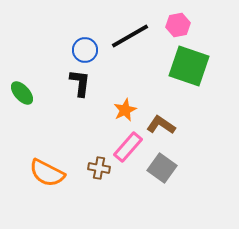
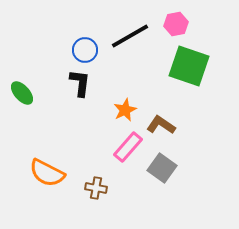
pink hexagon: moved 2 px left, 1 px up
brown cross: moved 3 px left, 20 px down
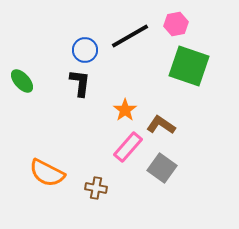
green ellipse: moved 12 px up
orange star: rotated 10 degrees counterclockwise
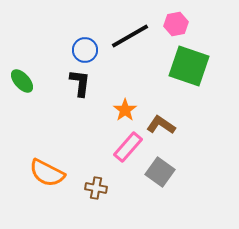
gray square: moved 2 px left, 4 px down
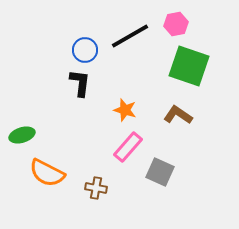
green ellipse: moved 54 px down; rotated 65 degrees counterclockwise
orange star: rotated 20 degrees counterclockwise
brown L-shape: moved 17 px right, 10 px up
gray square: rotated 12 degrees counterclockwise
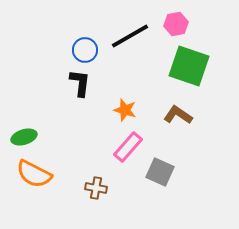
green ellipse: moved 2 px right, 2 px down
orange semicircle: moved 13 px left, 1 px down
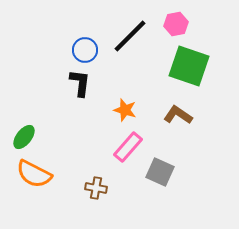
black line: rotated 15 degrees counterclockwise
green ellipse: rotated 35 degrees counterclockwise
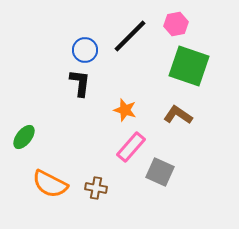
pink rectangle: moved 3 px right
orange semicircle: moved 16 px right, 10 px down
